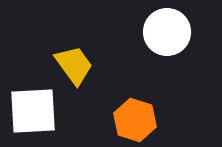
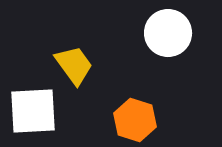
white circle: moved 1 px right, 1 px down
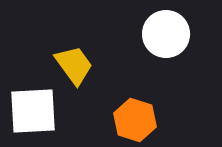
white circle: moved 2 px left, 1 px down
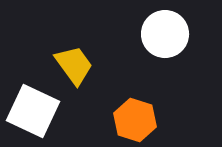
white circle: moved 1 px left
white square: rotated 28 degrees clockwise
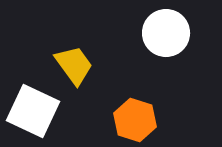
white circle: moved 1 px right, 1 px up
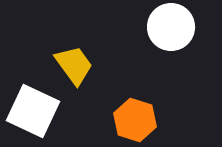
white circle: moved 5 px right, 6 px up
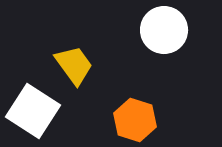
white circle: moved 7 px left, 3 px down
white square: rotated 8 degrees clockwise
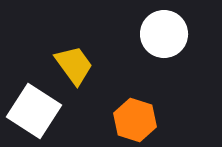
white circle: moved 4 px down
white square: moved 1 px right
